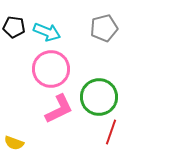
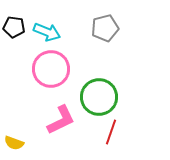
gray pentagon: moved 1 px right
pink L-shape: moved 2 px right, 11 px down
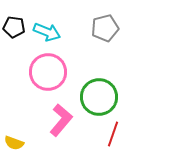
pink circle: moved 3 px left, 3 px down
pink L-shape: rotated 24 degrees counterclockwise
red line: moved 2 px right, 2 px down
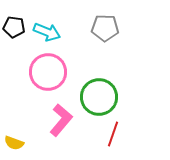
gray pentagon: rotated 16 degrees clockwise
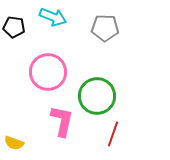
cyan arrow: moved 6 px right, 15 px up
green circle: moved 2 px left, 1 px up
pink L-shape: moved 1 px right, 1 px down; rotated 28 degrees counterclockwise
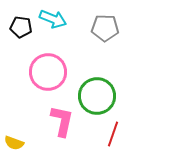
cyan arrow: moved 2 px down
black pentagon: moved 7 px right
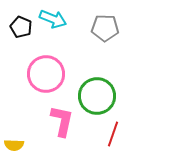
black pentagon: rotated 15 degrees clockwise
pink circle: moved 2 px left, 2 px down
yellow semicircle: moved 2 px down; rotated 18 degrees counterclockwise
